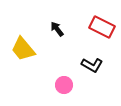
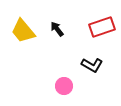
red rectangle: rotated 45 degrees counterclockwise
yellow trapezoid: moved 18 px up
pink circle: moved 1 px down
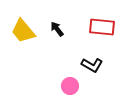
red rectangle: rotated 25 degrees clockwise
pink circle: moved 6 px right
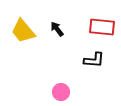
black L-shape: moved 2 px right, 5 px up; rotated 25 degrees counterclockwise
pink circle: moved 9 px left, 6 px down
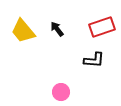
red rectangle: rotated 25 degrees counterclockwise
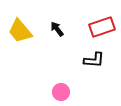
yellow trapezoid: moved 3 px left
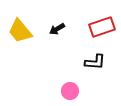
black arrow: rotated 84 degrees counterclockwise
black L-shape: moved 1 px right, 2 px down
pink circle: moved 9 px right, 1 px up
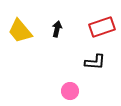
black arrow: rotated 133 degrees clockwise
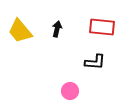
red rectangle: rotated 25 degrees clockwise
